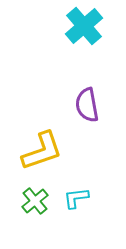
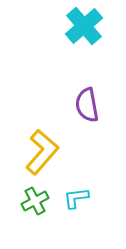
yellow L-shape: moved 1 px down; rotated 30 degrees counterclockwise
green cross: rotated 12 degrees clockwise
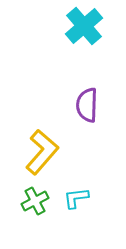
purple semicircle: rotated 12 degrees clockwise
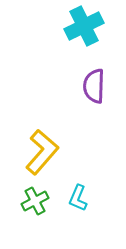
cyan cross: rotated 15 degrees clockwise
purple semicircle: moved 7 px right, 19 px up
cyan L-shape: moved 2 px right; rotated 60 degrees counterclockwise
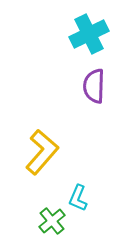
cyan cross: moved 5 px right, 8 px down
green cross: moved 17 px right, 20 px down; rotated 12 degrees counterclockwise
